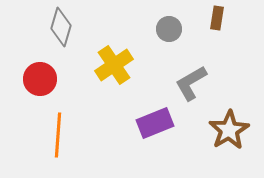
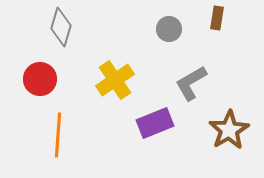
yellow cross: moved 1 px right, 15 px down
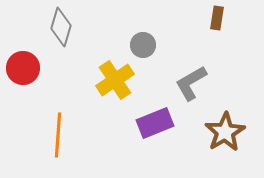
gray circle: moved 26 px left, 16 px down
red circle: moved 17 px left, 11 px up
brown star: moved 4 px left, 2 px down
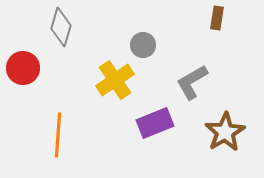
gray L-shape: moved 1 px right, 1 px up
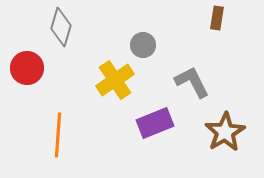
red circle: moved 4 px right
gray L-shape: rotated 93 degrees clockwise
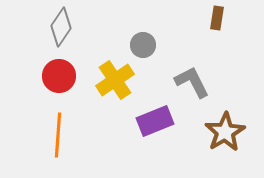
gray diamond: rotated 18 degrees clockwise
red circle: moved 32 px right, 8 px down
purple rectangle: moved 2 px up
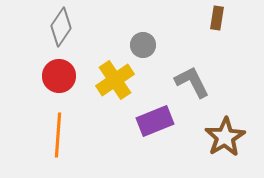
brown star: moved 5 px down
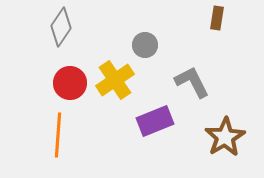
gray circle: moved 2 px right
red circle: moved 11 px right, 7 px down
